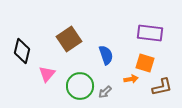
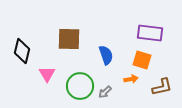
brown square: rotated 35 degrees clockwise
orange square: moved 3 px left, 3 px up
pink triangle: rotated 12 degrees counterclockwise
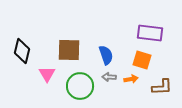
brown square: moved 11 px down
brown L-shape: rotated 10 degrees clockwise
gray arrow: moved 4 px right, 15 px up; rotated 48 degrees clockwise
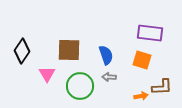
black diamond: rotated 20 degrees clockwise
orange arrow: moved 10 px right, 17 px down
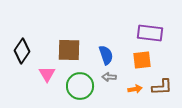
orange square: rotated 24 degrees counterclockwise
orange arrow: moved 6 px left, 7 px up
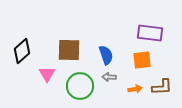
black diamond: rotated 15 degrees clockwise
